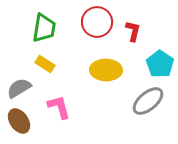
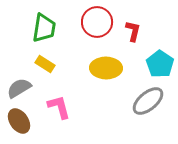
yellow ellipse: moved 2 px up
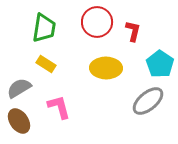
yellow rectangle: moved 1 px right
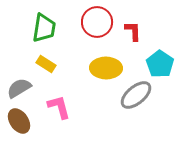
red L-shape: rotated 15 degrees counterclockwise
gray ellipse: moved 12 px left, 6 px up
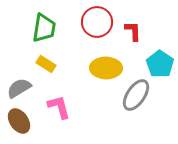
gray ellipse: rotated 16 degrees counterclockwise
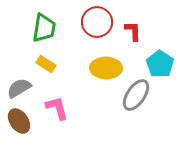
pink L-shape: moved 2 px left, 1 px down
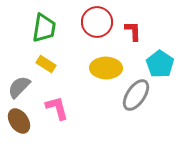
gray semicircle: moved 1 px up; rotated 15 degrees counterclockwise
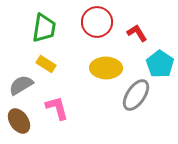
red L-shape: moved 4 px right, 2 px down; rotated 30 degrees counterclockwise
gray semicircle: moved 2 px right, 2 px up; rotated 15 degrees clockwise
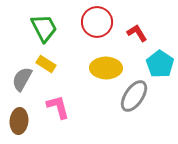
green trapezoid: rotated 36 degrees counterclockwise
gray semicircle: moved 1 px right, 6 px up; rotated 30 degrees counterclockwise
gray ellipse: moved 2 px left, 1 px down
pink L-shape: moved 1 px right, 1 px up
brown ellipse: rotated 40 degrees clockwise
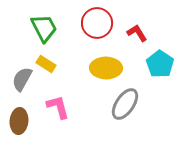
red circle: moved 1 px down
gray ellipse: moved 9 px left, 8 px down
